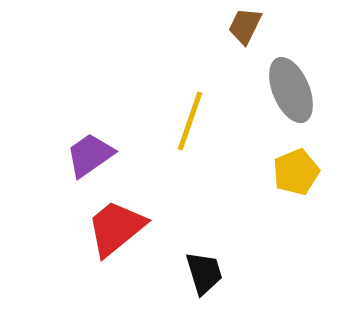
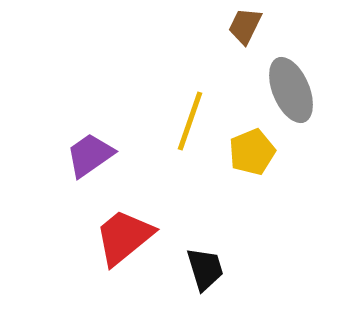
yellow pentagon: moved 44 px left, 20 px up
red trapezoid: moved 8 px right, 9 px down
black trapezoid: moved 1 px right, 4 px up
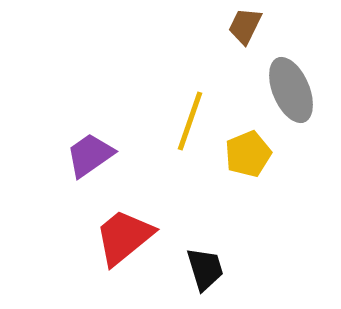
yellow pentagon: moved 4 px left, 2 px down
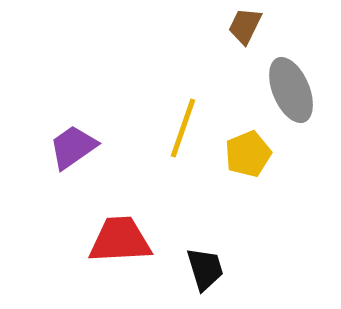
yellow line: moved 7 px left, 7 px down
purple trapezoid: moved 17 px left, 8 px up
red trapezoid: moved 4 px left, 3 px down; rotated 36 degrees clockwise
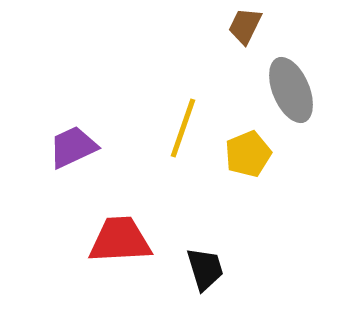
purple trapezoid: rotated 10 degrees clockwise
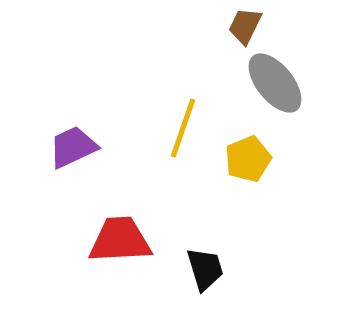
gray ellipse: moved 16 px left, 7 px up; rotated 16 degrees counterclockwise
yellow pentagon: moved 5 px down
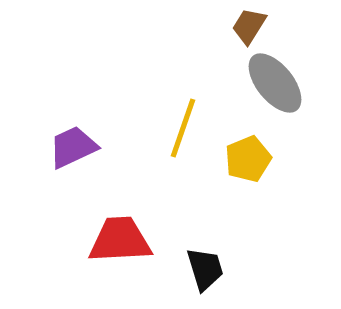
brown trapezoid: moved 4 px right; rotated 6 degrees clockwise
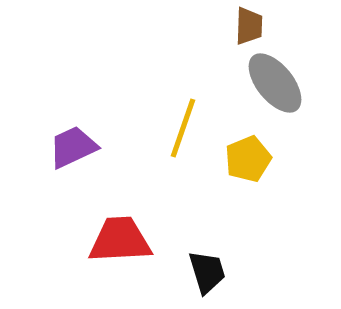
brown trapezoid: rotated 150 degrees clockwise
black trapezoid: moved 2 px right, 3 px down
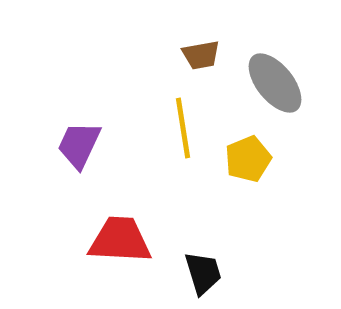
brown trapezoid: moved 48 px left, 29 px down; rotated 78 degrees clockwise
yellow line: rotated 28 degrees counterclockwise
purple trapezoid: moved 6 px right, 2 px up; rotated 40 degrees counterclockwise
red trapezoid: rotated 6 degrees clockwise
black trapezoid: moved 4 px left, 1 px down
